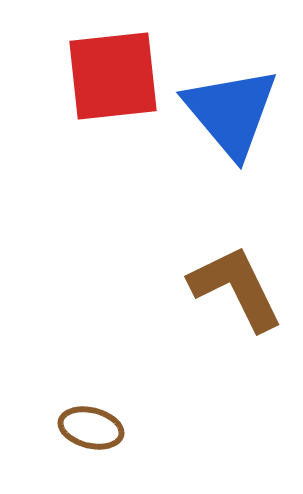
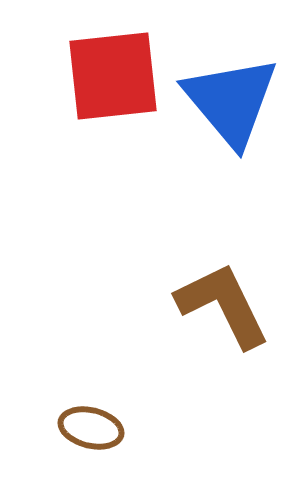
blue triangle: moved 11 px up
brown L-shape: moved 13 px left, 17 px down
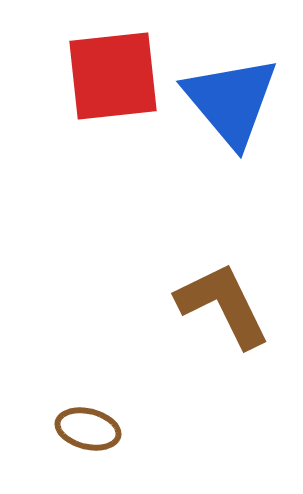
brown ellipse: moved 3 px left, 1 px down
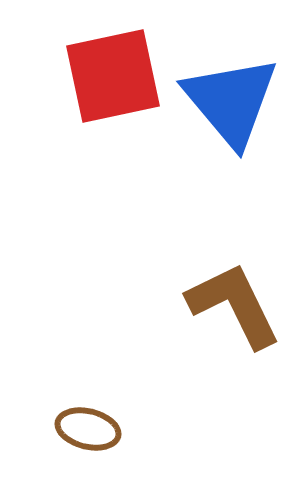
red square: rotated 6 degrees counterclockwise
brown L-shape: moved 11 px right
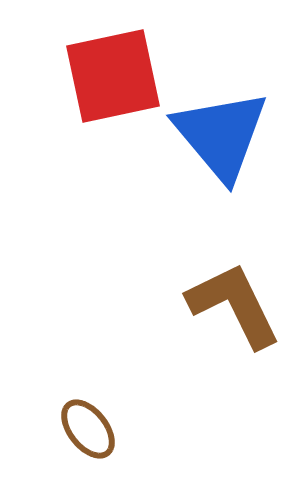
blue triangle: moved 10 px left, 34 px down
brown ellipse: rotated 38 degrees clockwise
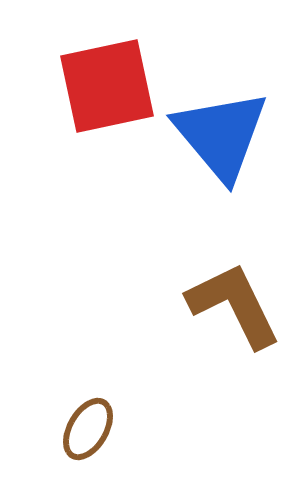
red square: moved 6 px left, 10 px down
brown ellipse: rotated 68 degrees clockwise
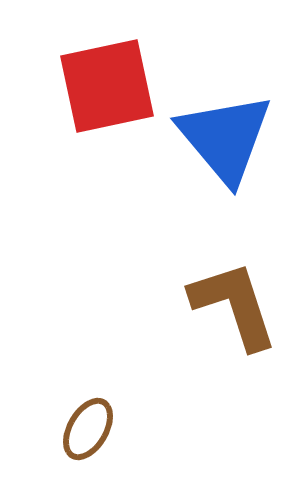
blue triangle: moved 4 px right, 3 px down
brown L-shape: rotated 8 degrees clockwise
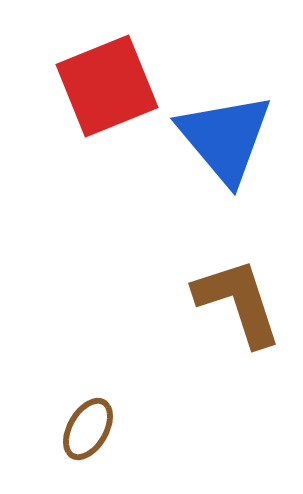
red square: rotated 10 degrees counterclockwise
brown L-shape: moved 4 px right, 3 px up
